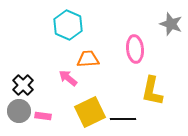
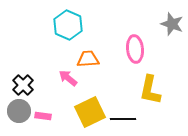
gray star: moved 1 px right
yellow L-shape: moved 2 px left, 1 px up
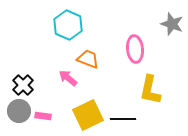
orange trapezoid: rotated 25 degrees clockwise
yellow square: moved 2 px left, 3 px down
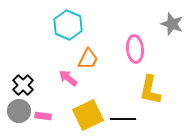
orange trapezoid: rotated 95 degrees clockwise
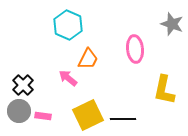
yellow L-shape: moved 14 px right
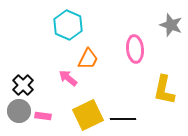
gray star: moved 1 px left, 1 px down
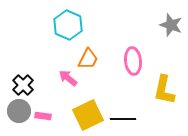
pink ellipse: moved 2 px left, 12 px down
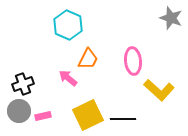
gray star: moved 7 px up
black cross: moved 1 px up; rotated 25 degrees clockwise
yellow L-shape: moved 5 px left; rotated 60 degrees counterclockwise
pink rectangle: rotated 21 degrees counterclockwise
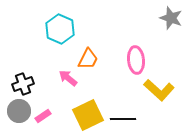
cyan hexagon: moved 8 px left, 4 px down
pink ellipse: moved 3 px right, 1 px up
pink rectangle: rotated 21 degrees counterclockwise
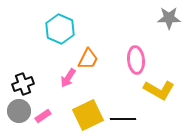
gray star: moved 2 px left; rotated 20 degrees counterclockwise
pink arrow: rotated 96 degrees counterclockwise
yellow L-shape: rotated 12 degrees counterclockwise
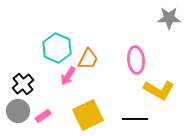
cyan hexagon: moved 3 px left, 19 px down
pink arrow: moved 2 px up
black cross: rotated 20 degrees counterclockwise
gray circle: moved 1 px left
black line: moved 12 px right
